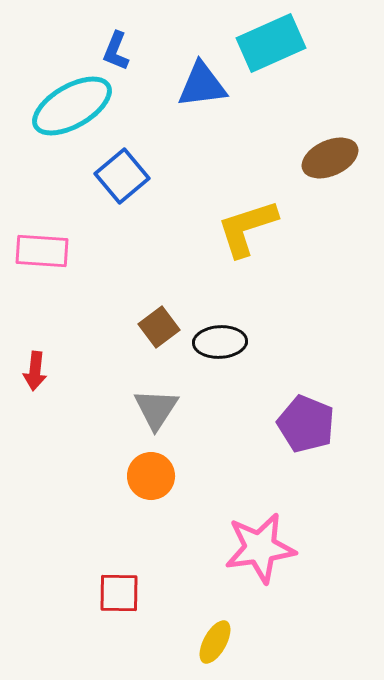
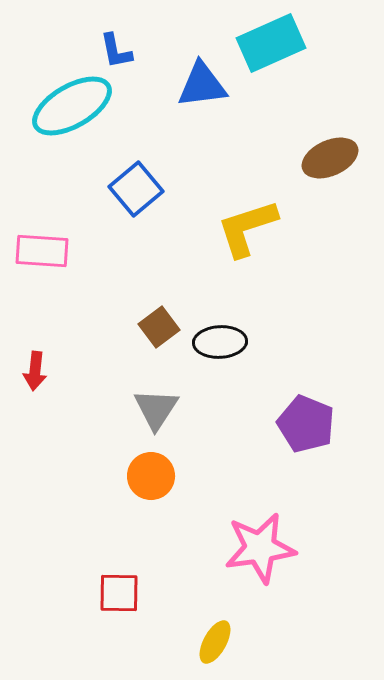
blue L-shape: rotated 33 degrees counterclockwise
blue square: moved 14 px right, 13 px down
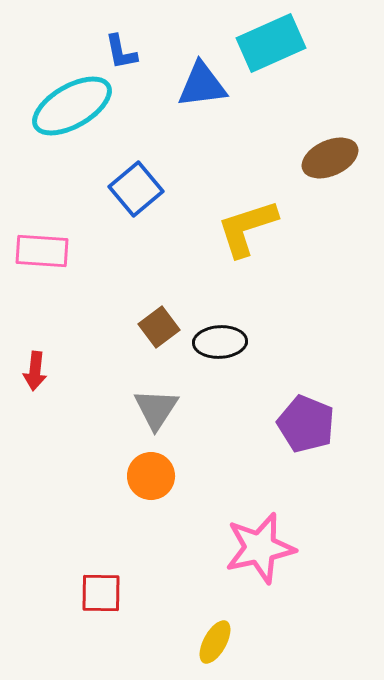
blue L-shape: moved 5 px right, 1 px down
pink star: rotated 4 degrees counterclockwise
red square: moved 18 px left
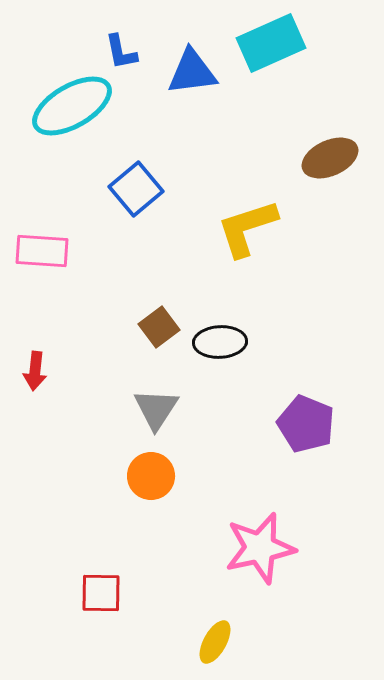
blue triangle: moved 10 px left, 13 px up
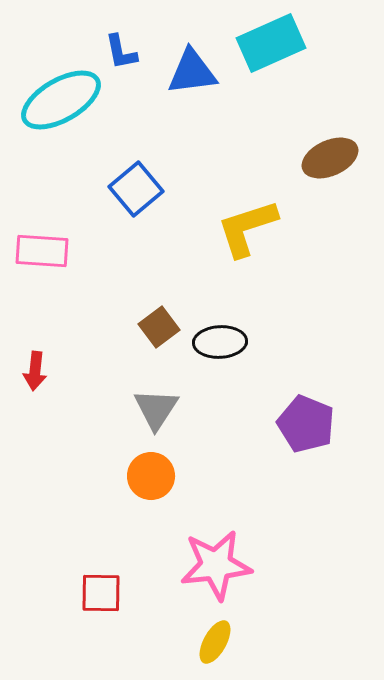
cyan ellipse: moved 11 px left, 6 px up
pink star: moved 44 px left, 17 px down; rotated 6 degrees clockwise
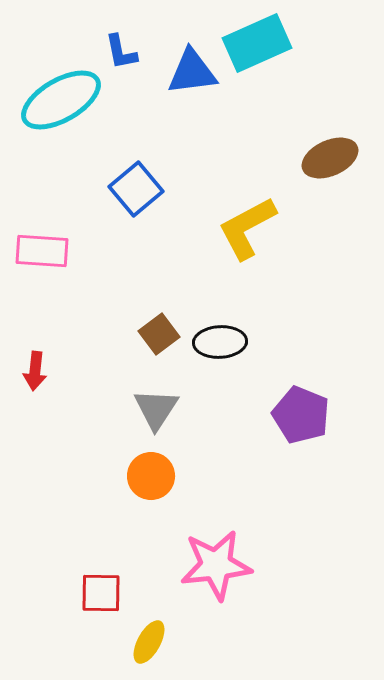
cyan rectangle: moved 14 px left
yellow L-shape: rotated 10 degrees counterclockwise
brown square: moved 7 px down
purple pentagon: moved 5 px left, 9 px up
yellow ellipse: moved 66 px left
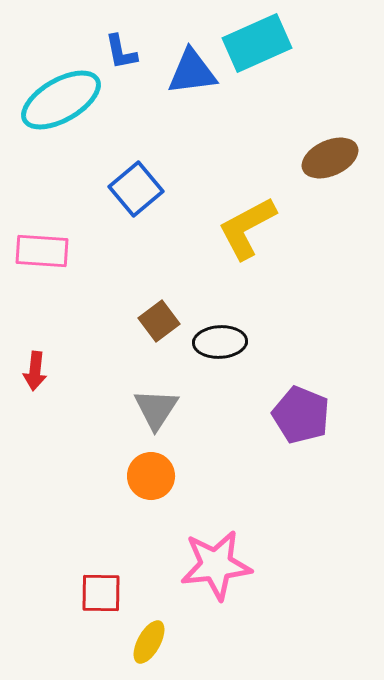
brown square: moved 13 px up
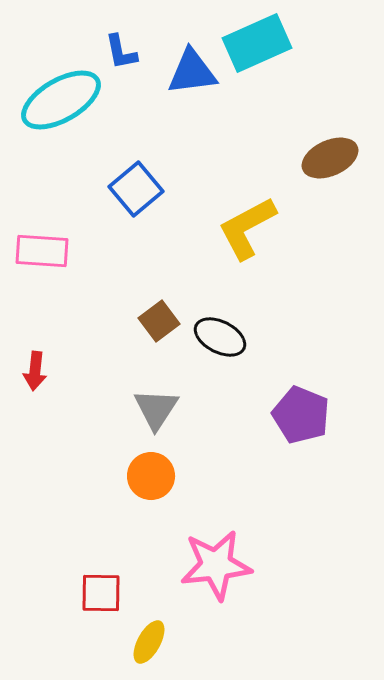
black ellipse: moved 5 px up; rotated 30 degrees clockwise
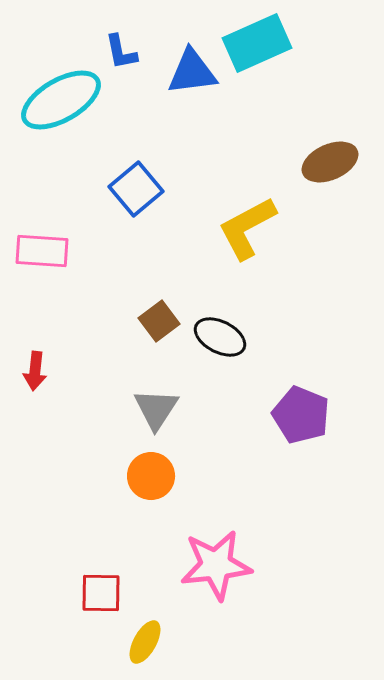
brown ellipse: moved 4 px down
yellow ellipse: moved 4 px left
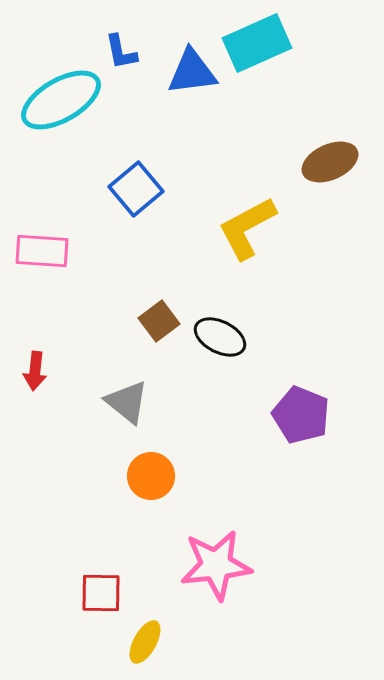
gray triangle: moved 29 px left, 7 px up; rotated 24 degrees counterclockwise
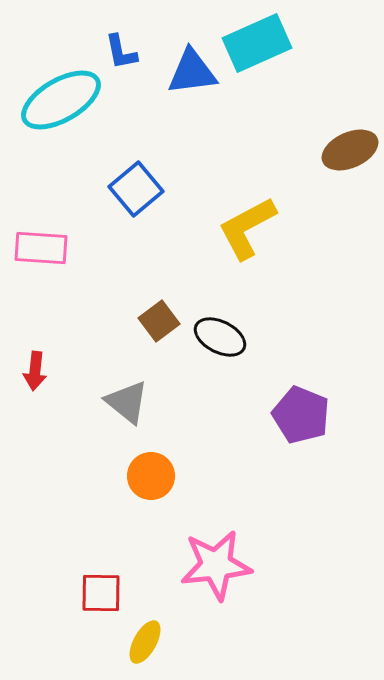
brown ellipse: moved 20 px right, 12 px up
pink rectangle: moved 1 px left, 3 px up
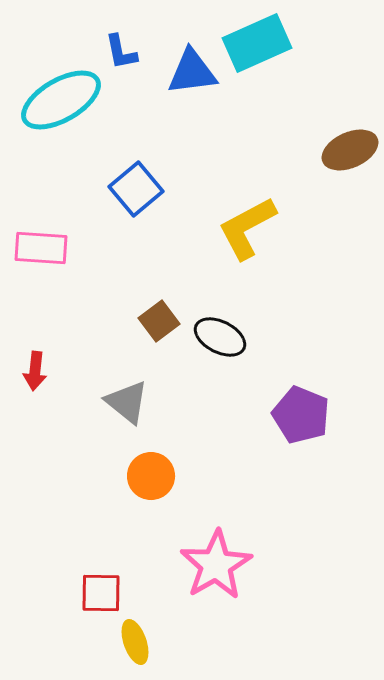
pink star: rotated 24 degrees counterclockwise
yellow ellipse: moved 10 px left; rotated 48 degrees counterclockwise
